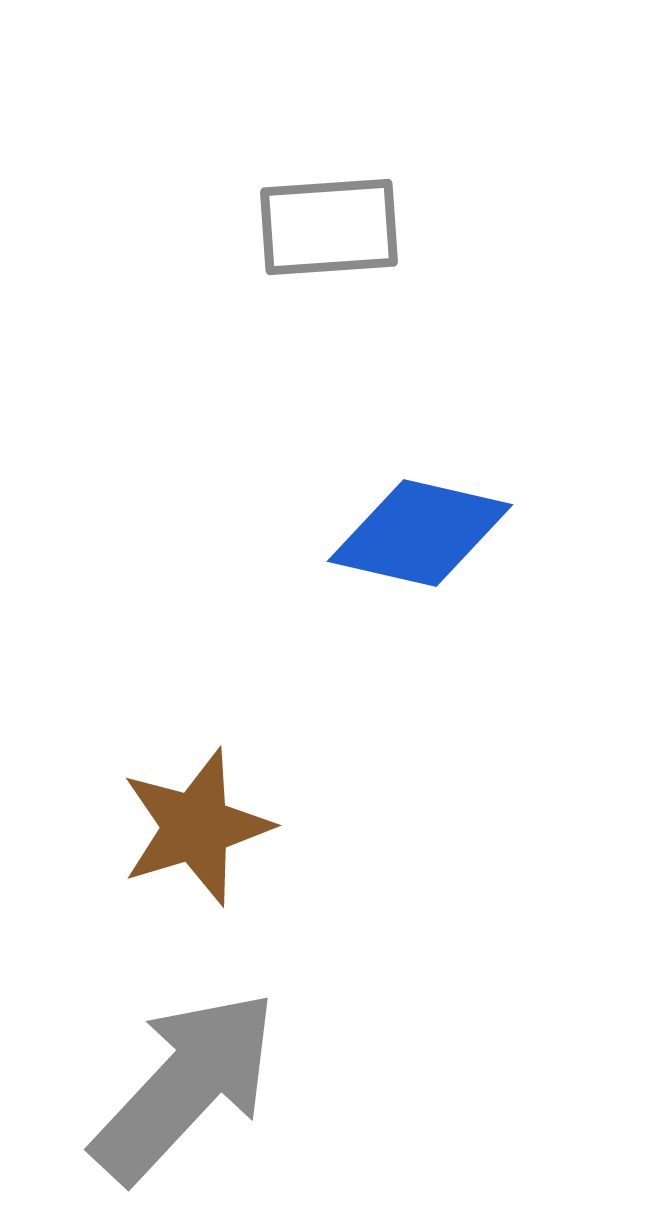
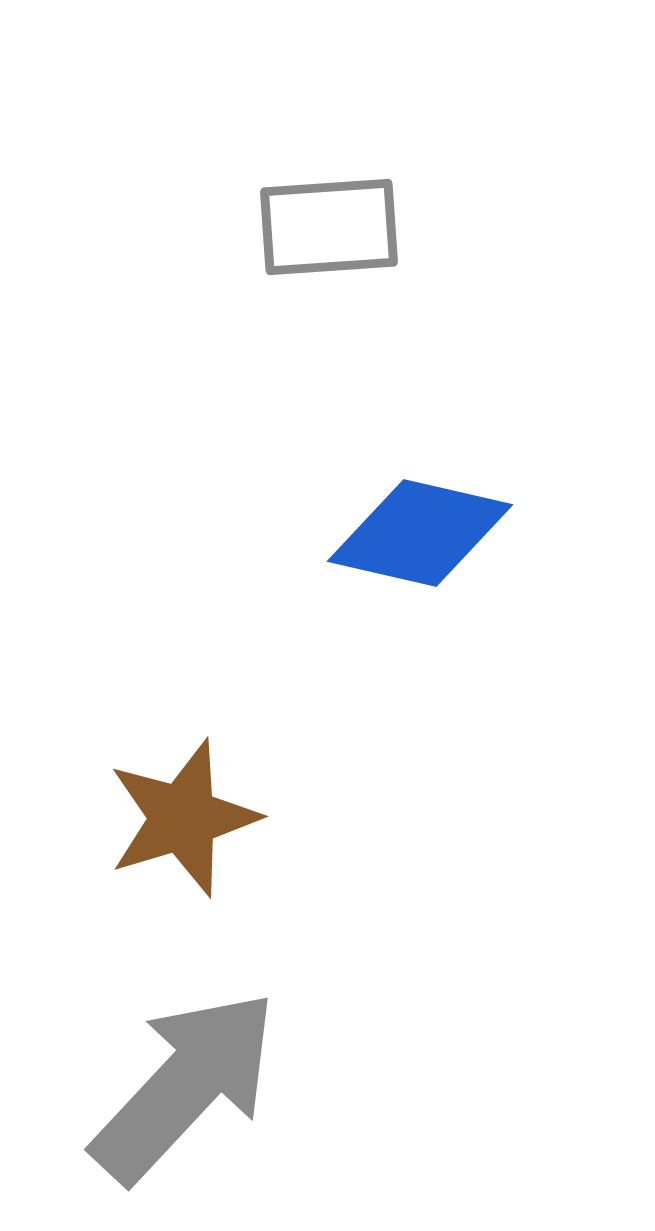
brown star: moved 13 px left, 9 px up
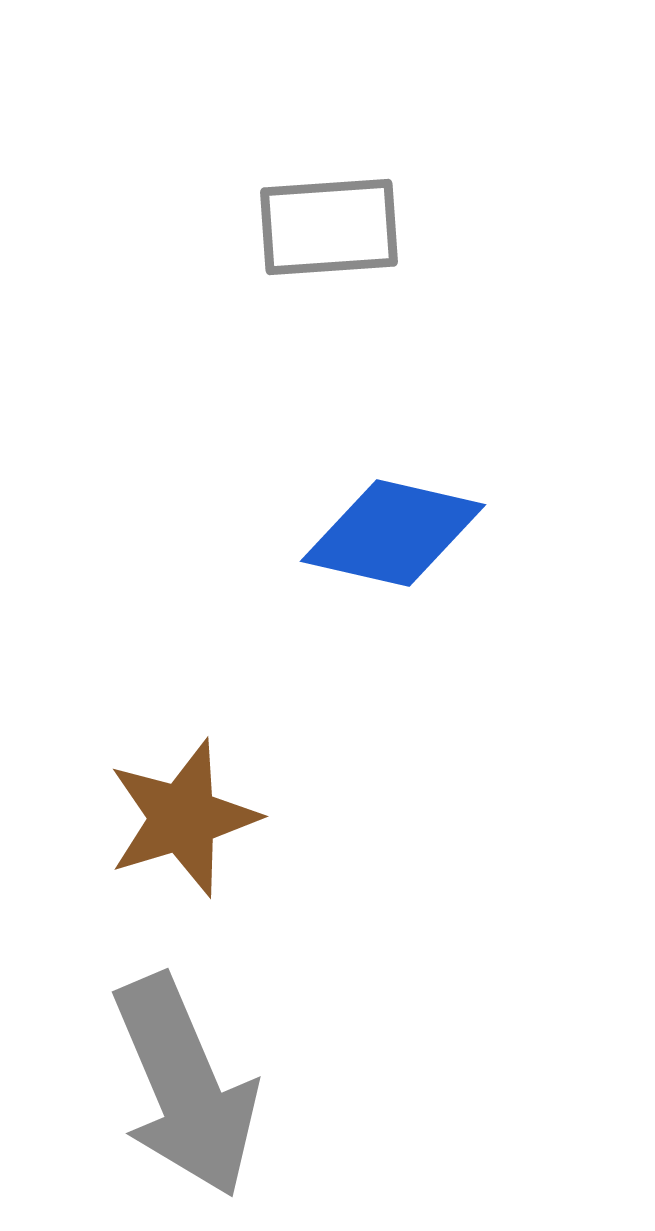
blue diamond: moved 27 px left
gray arrow: rotated 114 degrees clockwise
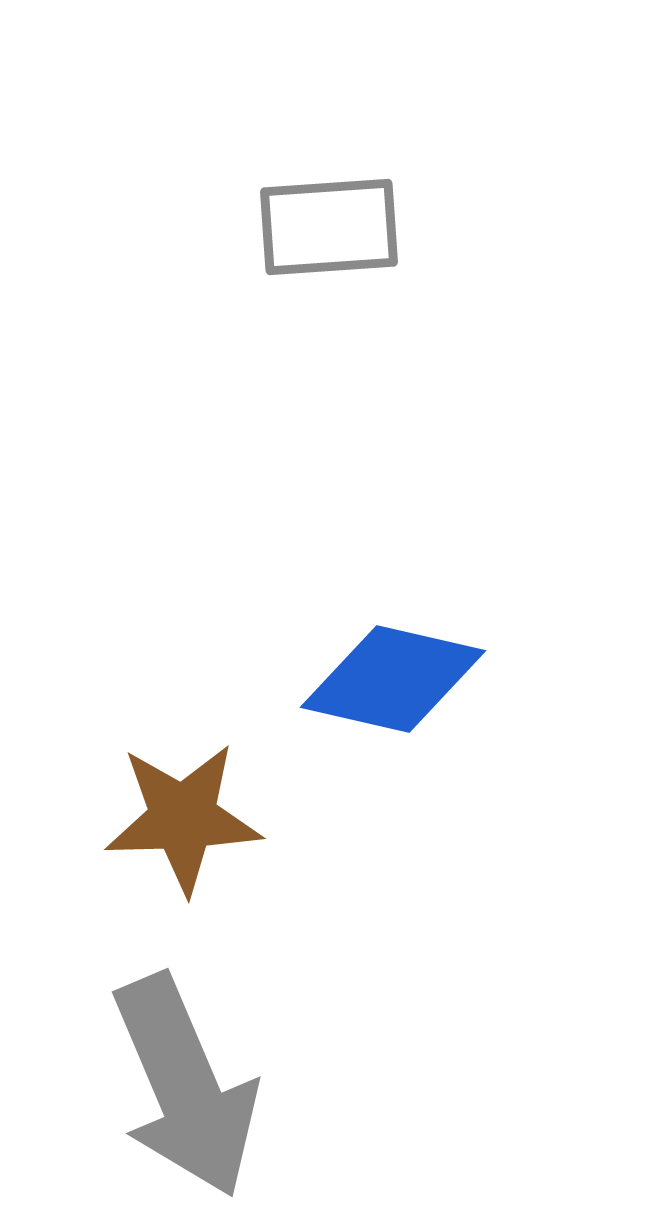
blue diamond: moved 146 px down
brown star: rotated 15 degrees clockwise
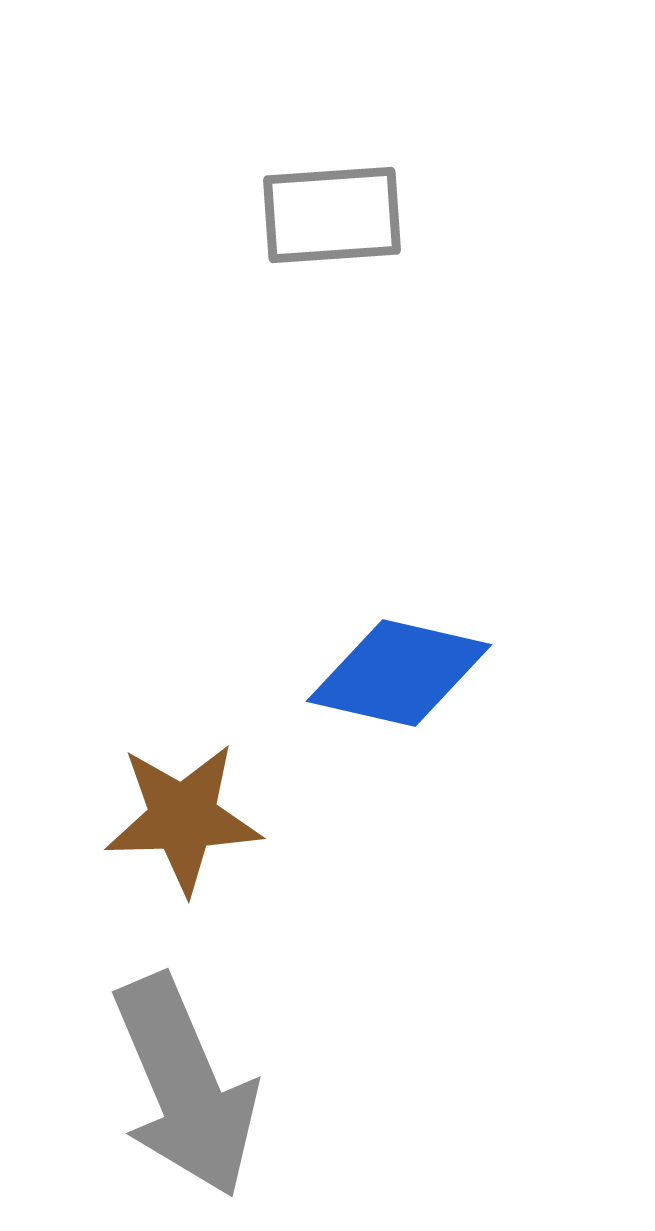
gray rectangle: moved 3 px right, 12 px up
blue diamond: moved 6 px right, 6 px up
